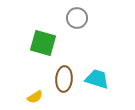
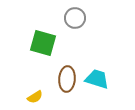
gray circle: moved 2 px left
brown ellipse: moved 3 px right
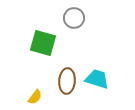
gray circle: moved 1 px left
brown ellipse: moved 2 px down
yellow semicircle: rotated 21 degrees counterclockwise
